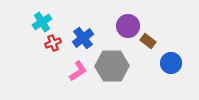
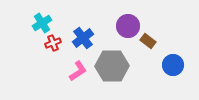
cyan cross: moved 1 px down
blue circle: moved 2 px right, 2 px down
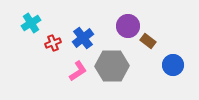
cyan cross: moved 11 px left
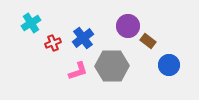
blue circle: moved 4 px left
pink L-shape: rotated 15 degrees clockwise
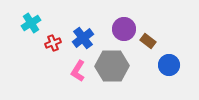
purple circle: moved 4 px left, 3 px down
pink L-shape: rotated 140 degrees clockwise
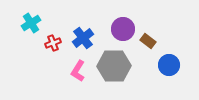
purple circle: moved 1 px left
gray hexagon: moved 2 px right
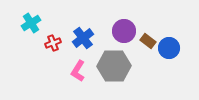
purple circle: moved 1 px right, 2 px down
blue circle: moved 17 px up
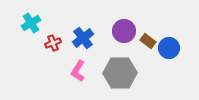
gray hexagon: moved 6 px right, 7 px down
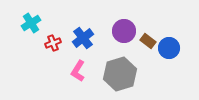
gray hexagon: moved 1 px down; rotated 16 degrees counterclockwise
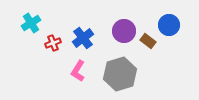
blue circle: moved 23 px up
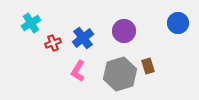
blue circle: moved 9 px right, 2 px up
brown rectangle: moved 25 px down; rotated 35 degrees clockwise
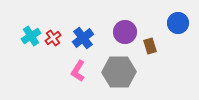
cyan cross: moved 13 px down
purple circle: moved 1 px right, 1 px down
red cross: moved 5 px up; rotated 14 degrees counterclockwise
brown rectangle: moved 2 px right, 20 px up
gray hexagon: moved 1 px left, 2 px up; rotated 16 degrees clockwise
